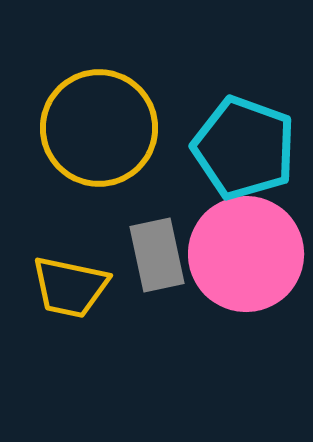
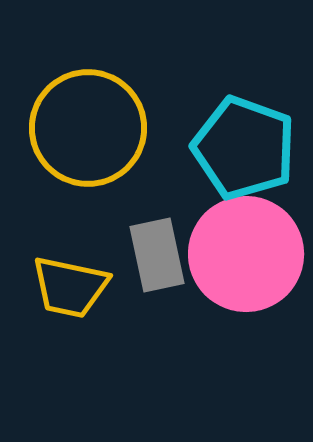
yellow circle: moved 11 px left
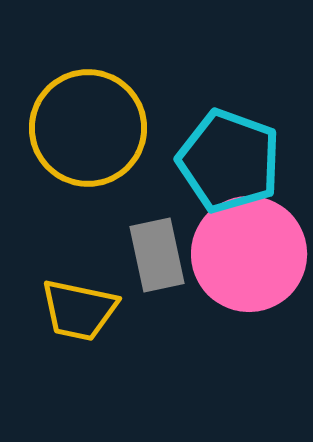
cyan pentagon: moved 15 px left, 13 px down
pink circle: moved 3 px right
yellow trapezoid: moved 9 px right, 23 px down
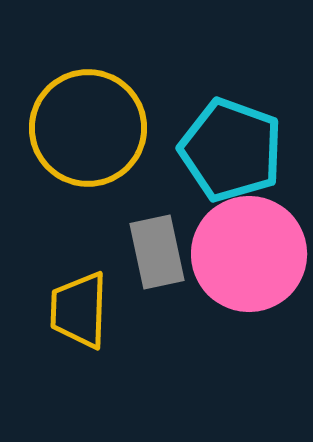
cyan pentagon: moved 2 px right, 11 px up
gray rectangle: moved 3 px up
yellow trapezoid: rotated 80 degrees clockwise
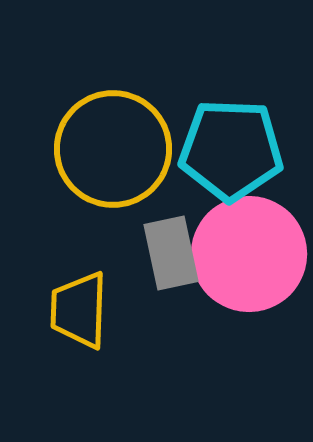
yellow circle: moved 25 px right, 21 px down
cyan pentagon: rotated 18 degrees counterclockwise
gray rectangle: moved 14 px right, 1 px down
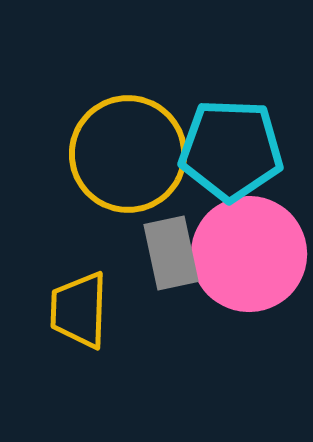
yellow circle: moved 15 px right, 5 px down
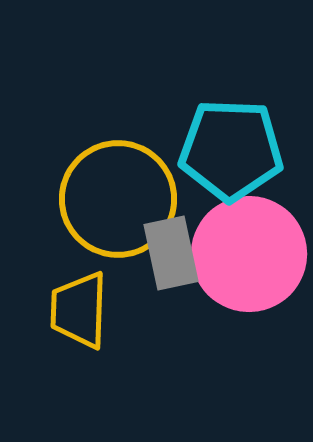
yellow circle: moved 10 px left, 45 px down
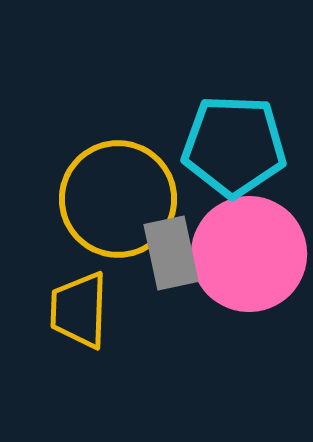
cyan pentagon: moved 3 px right, 4 px up
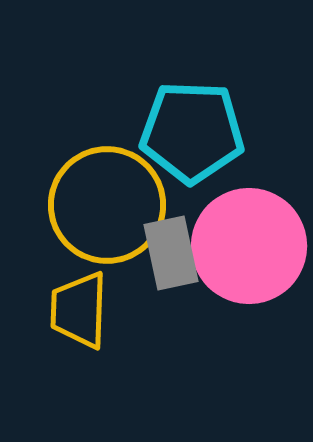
cyan pentagon: moved 42 px left, 14 px up
yellow circle: moved 11 px left, 6 px down
pink circle: moved 8 px up
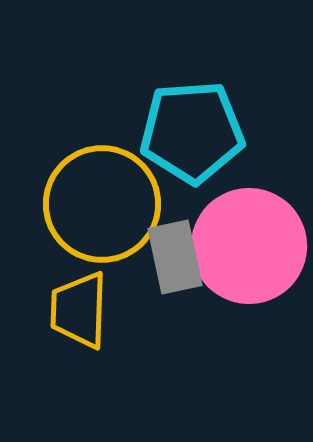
cyan pentagon: rotated 6 degrees counterclockwise
yellow circle: moved 5 px left, 1 px up
gray rectangle: moved 4 px right, 4 px down
